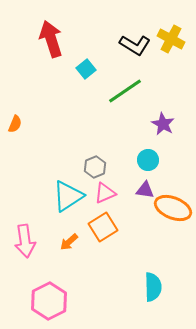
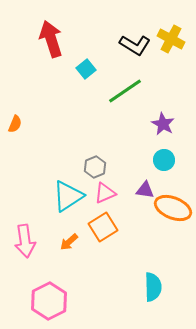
cyan circle: moved 16 px right
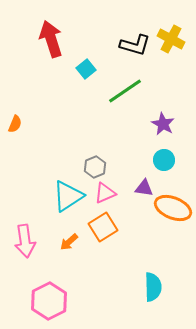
black L-shape: rotated 16 degrees counterclockwise
purple triangle: moved 1 px left, 2 px up
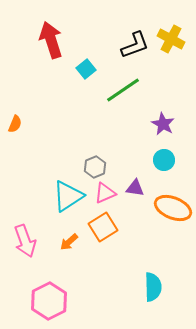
red arrow: moved 1 px down
black L-shape: rotated 36 degrees counterclockwise
green line: moved 2 px left, 1 px up
purple triangle: moved 9 px left
pink arrow: rotated 12 degrees counterclockwise
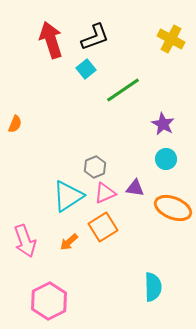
black L-shape: moved 40 px left, 8 px up
cyan circle: moved 2 px right, 1 px up
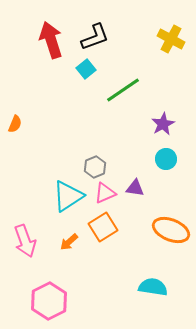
purple star: rotated 15 degrees clockwise
orange ellipse: moved 2 px left, 22 px down
cyan semicircle: rotated 80 degrees counterclockwise
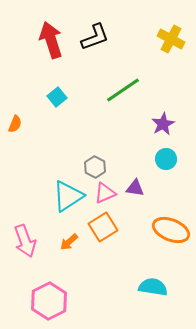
cyan square: moved 29 px left, 28 px down
gray hexagon: rotated 10 degrees counterclockwise
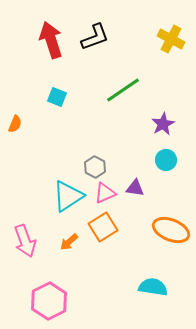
cyan square: rotated 30 degrees counterclockwise
cyan circle: moved 1 px down
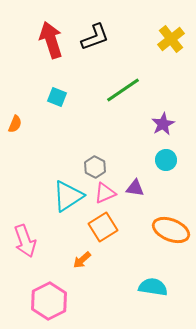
yellow cross: rotated 24 degrees clockwise
orange arrow: moved 13 px right, 18 px down
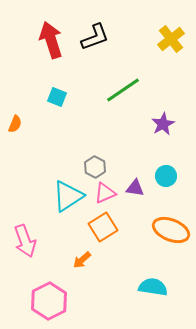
cyan circle: moved 16 px down
